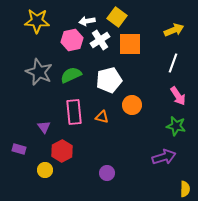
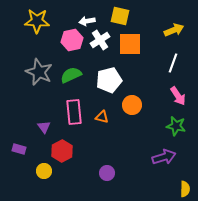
yellow square: moved 3 px right, 1 px up; rotated 24 degrees counterclockwise
yellow circle: moved 1 px left, 1 px down
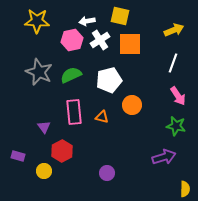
purple rectangle: moved 1 px left, 7 px down
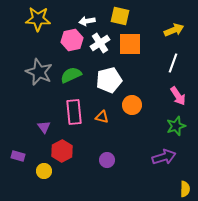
yellow star: moved 1 px right, 2 px up
white cross: moved 3 px down
green star: rotated 30 degrees counterclockwise
purple circle: moved 13 px up
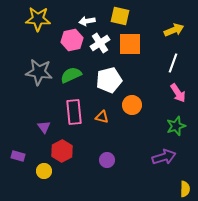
gray star: rotated 16 degrees counterclockwise
pink arrow: moved 3 px up
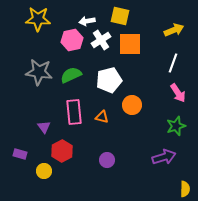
white cross: moved 1 px right, 3 px up
purple rectangle: moved 2 px right, 2 px up
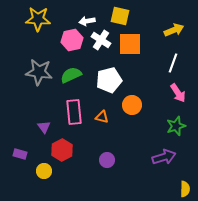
white cross: rotated 24 degrees counterclockwise
red hexagon: moved 1 px up
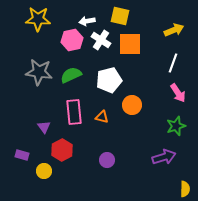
purple rectangle: moved 2 px right, 1 px down
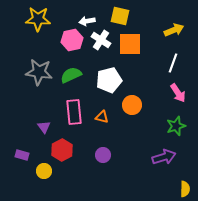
purple circle: moved 4 px left, 5 px up
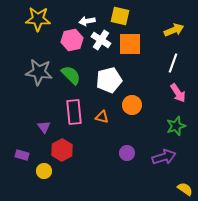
green semicircle: rotated 70 degrees clockwise
purple circle: moved 24 px right, 2 px up
yellow semicircle: rotated 56 degrees counterclockwise
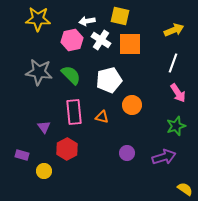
red hexagon: moved 5 px right, 1 px up
